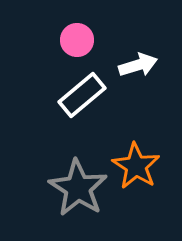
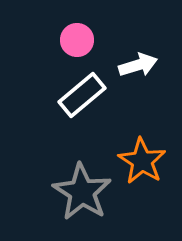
orange star: moved 6 px right, 5 px up
gray star: moved 4 px right, 4 px down
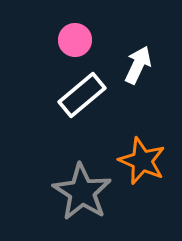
pink circle: moved 2 px left
white arrow: rotated 48 degrees counterclockwise
orange star: rotated 9 degrees counterclockwise
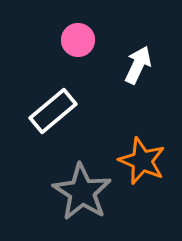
pink circle: moved 3 px right
white rectangle: moved 29 px left, 16 px down
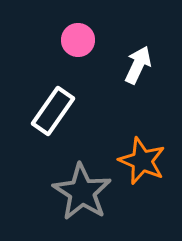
white rectangle: rotated 15 degrees counterclockwise
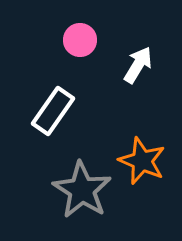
pink circle: moved 2 px right
white arrow: rotated 6 degrees clockwise
gray star: moved 2 px up
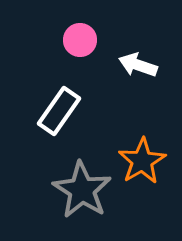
white arrow: rotated 102 degrees counterclockwise
white rectangle: moved 6 px right
orange star: rotated 18 degrees clockwise
